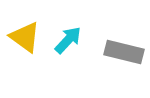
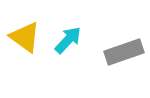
gray rectangle: rotated 33 degrees counterclockwise
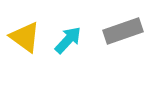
gray rectangle: moved 1 px left, 21 px up
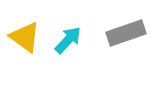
gray rectangle: moved 3 px right, 2 px down
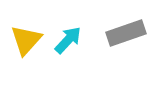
yellow triangle: moved 1 px right, 3 px down; rotated 36 degrees clockwise
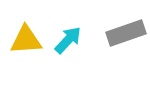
yellow triangle: rotated 44 degrees clockwise
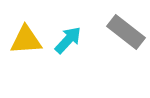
gray rectangle: moved 1 px up; rotated 57 degrees clockwise
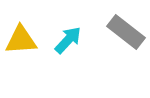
yellow triangle: moved 5 px left
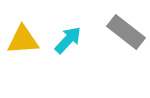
yellow triangle: moved 2 px right
